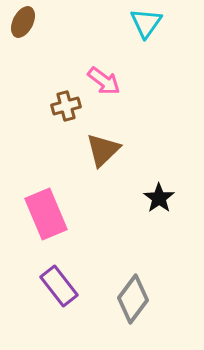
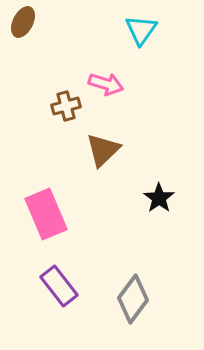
cyan triangle: moved 5 px left, 7 px down
pink arrow: moved 2 px right, 3 px down; rotated 20 degrees counterclockwise
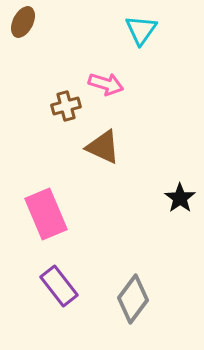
brown triangle: moved 3 px up; rotated 51 degrees counterclockwise
black star: moved 21 px right
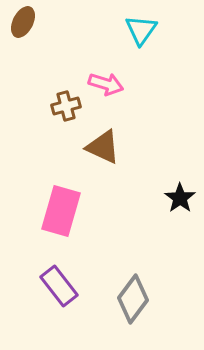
pink rectangle: moved 15 px right, 3 px up; rotated 39 degrees clockwise
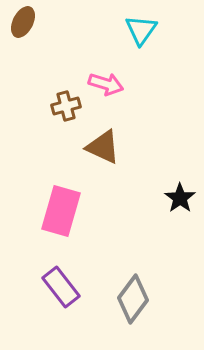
purple rectangle: moved 2 px right, 1 px down
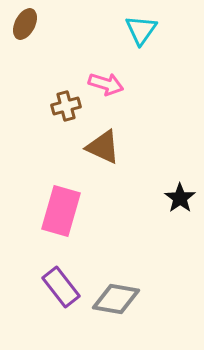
brown ellipse: moved 2 px right, 2 px down
gray diamond: moved 17 px left; rotated 63 degrees clockwise
